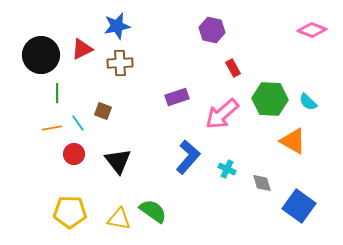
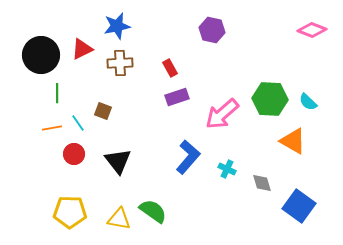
red rectangle: moved 63 px left
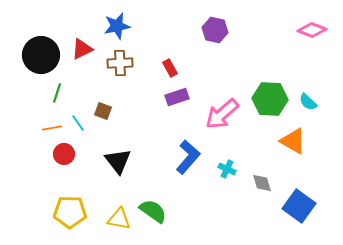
purple hexagon: moved 3 px right
green line: rotated 18 degrees clockwise
red circle: moved 10 px left
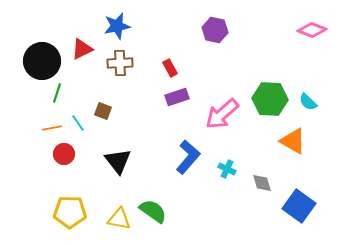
black circle: moved 1 px right, 6 px down
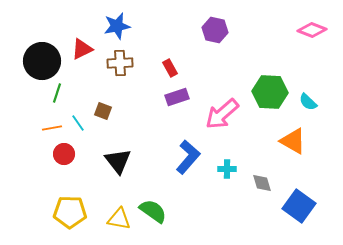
green hexagon: moved 7 px up
cyan cross: rotated 24 degrees counterclockwise
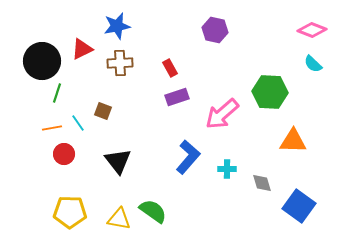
cyan semicircle: moved 5 px right, 38 px up
orange triangle: rotated 28 degrees counterclockwise
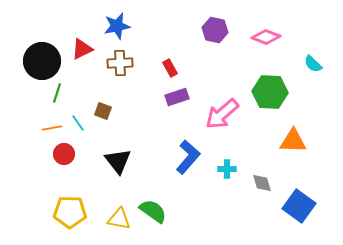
pink diamond: moved 46 px left, 7 px down
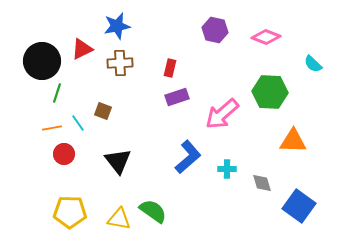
red rectangle: rotated 42 degrees clockwise
blue L-shape: rotated 8 degrees clockwise
